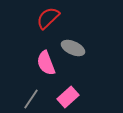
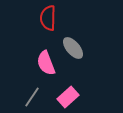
red semicircle: rotated 45 degrees counterclockwise
gray ellipse: rotated 25 degrees clockwise
gray line: moved 1 px right, 2 px up
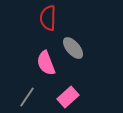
gray line: moved 5 px left
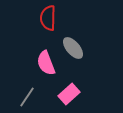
pink rectangle: moved 1 px right, 3 px up
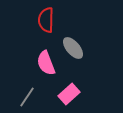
red semicircle: moved 2 px left, 2 px down
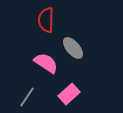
pink semicircle: rotated 145 degrees clockwise
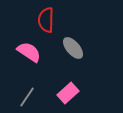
pink semicircle: moved 17 px left, 11 px up
pink rectangle: moved 1 px left, 1 px up
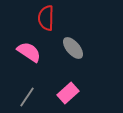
red semicircle: moved 2 px up
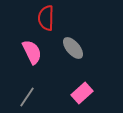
pink semicircle: moved 3 px right; rotated 30 degrees clockwise
pink rectangle: moved 14 px right
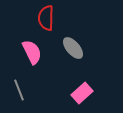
gray line: moved 8 px left, 7 px up; rotated 55 degrees counterclockwise
